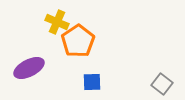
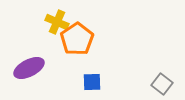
orange pentagon: moved 1 px left, 2 px up
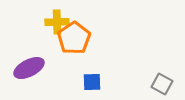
yellow cross: rotated 25 degrees counterclockwise
orange pentagon: moved 3 px left, 1 px up
gray square: rotated 10 degrees counterclockwise
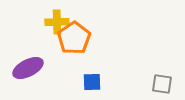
purple ellipse: moved 1 px left
gray square: rotated 20 degrees counterclockwise
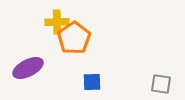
gray square: moved 1 px left
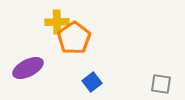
blue square: rotated 36 degrees counterclockwise
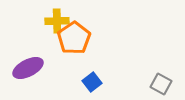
yellow cross: moved 1 px up
gray square: rotated 20 degrees clockwise
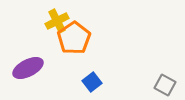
yellow cross: rotated 25 degrees counterclockwise
gray square: moved 4 px right, 1 px down
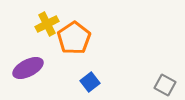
yellow cross: moved 10 px left, 3 px down
blue square: moved 2 px left
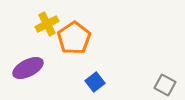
blue square: moved 5 px right
